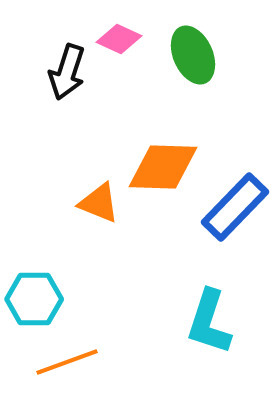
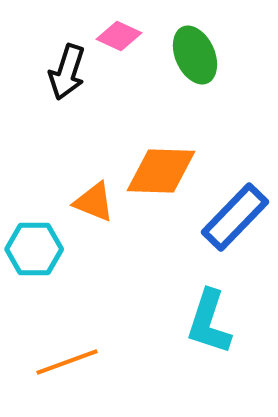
pink diamond: moved 3 px up
green ellipse: moved 2 px right
orange diamond: moved 2 px left, 4 px down
orange triangle: moved 5 px left, 1 px up
blue rectangle: moved 10 px down
cyan hexagon: moved 50 px up
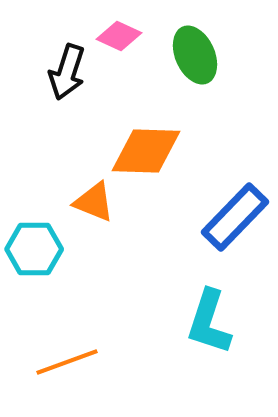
orange diamond: moved 15 px left, 20 px up
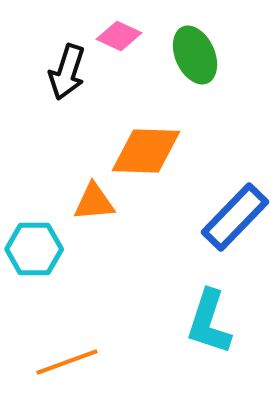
orange triangle: rotated 27 degrees counterclockwise
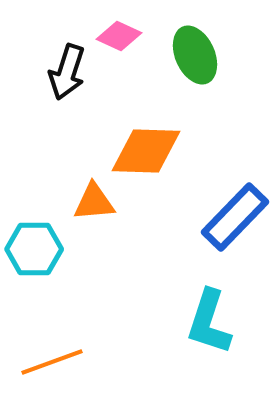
orange line: moved 15 px left
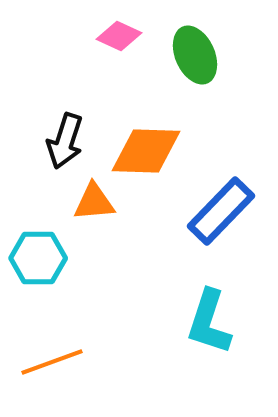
black arrow: moved 2 px left, 69 px down
blue rectangle: moved 14 px left, 6 px up
cyan hexagon: moved 4 px right, 9 px down
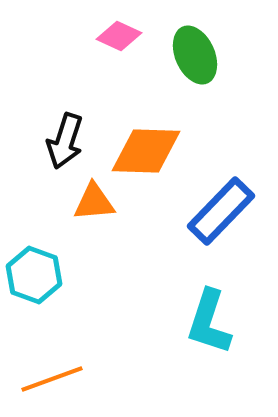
cyan hexagon: moved 4 px left, 17 px down; rotated 20 degrees clockwise
orange line: moved 17 px down
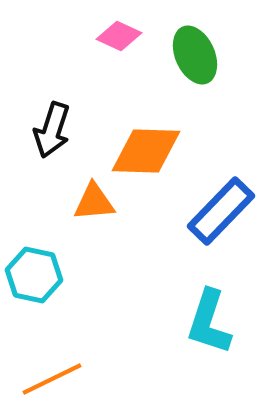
black arrow: moved 13 px left, 11 px up
cyan hexagon: rotated 8 degrees counterclockwise
orange line: rotated 6 degrees counterclockwise
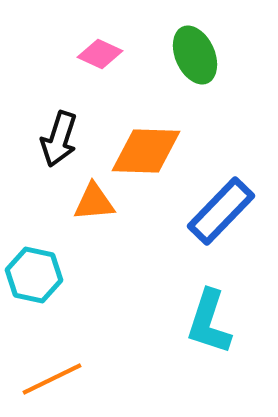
pink diamond: moved 19 px left, 18 px down
black arrow: moved 7 px right, 9 px down
